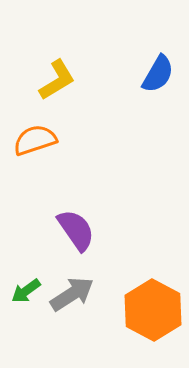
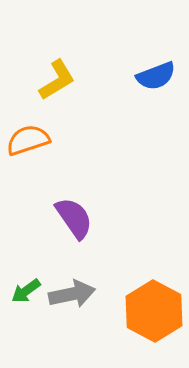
blue semicircle: moved 2 px left, 2 px down; rotated 39 degrees clockwise
orange semicircle: moved 7 px left
purple semicircle: moved 2 px left, 12 px up
gray arrow: rotated 21 degrees clockwise
orange hexagon: moved 1 px right, 1 px down
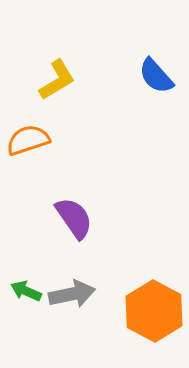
blue semicircle: rotated 69 degrees clockwise
green arrow: rotated 60 degrees clockwise
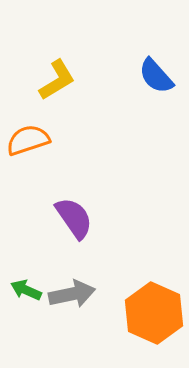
green arrow: moved 1 px up
orange hexagon: moved 2 px down; rotated 4 degrees counterclockwise
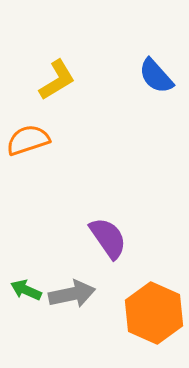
purple semicircle: moved 34 px right, 20 px down
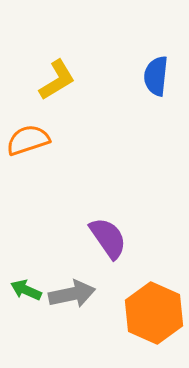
blue semicircle: rotated 48 degrees clockwise
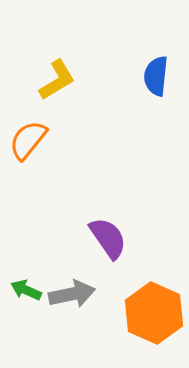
orange semicircle: rotated 33 degrees counterclockwise
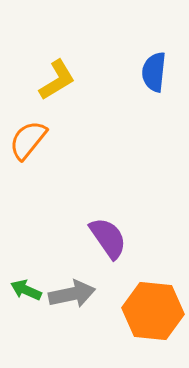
blue semicircle: moved 2 px left, 4 px up
orange hexagon: moved 1 px left, 2 px up; rotated 18 degrees counterclockwise
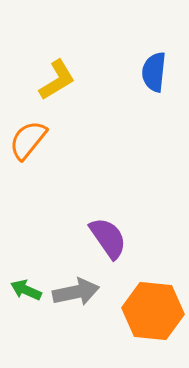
gray arrow: moved 4 px right, 2 px up
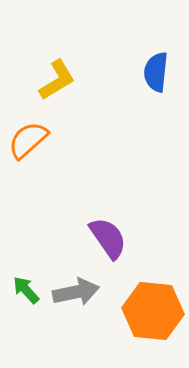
blue semicircle: moved 2 px right
orange semicircle: rotated 9 degrees clockwise
green arrow: rotated 24 degrees clockwise
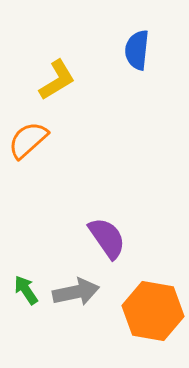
blue semicircle: moved 19 px left, 22 px up
purple semicircle: moved 1 px left
green arrow: rotated 8 degrees clockwise
orange hexagon: rotated 4 degrees clockwise
